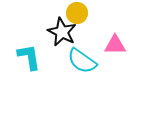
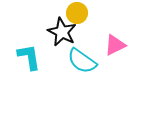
pink triangle: rotated 25 degrees counterclockwise
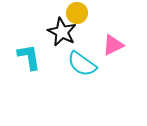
pink triangle: moved 2 px left
cyan semicircle: moved 3 px down
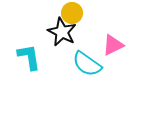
yellow circle: moved 5 px left
cyan semicircle: moved 5 px right
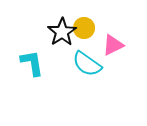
yellow circle: moved 12 px right, 15 px down
black star: rotated 12 degrees clockwise
cyan L-shape: moved 3 px right, 6 px down
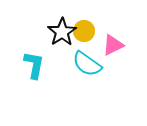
yellow circle: moved 3 px down
cyan L-shape: moved 2 px right, 2 px down; rotated 20 degrees clockwise
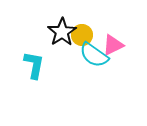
yellow circle: moved 2 px left, 4 px down
cyan semicircle: moved 7 px right, 9 px up
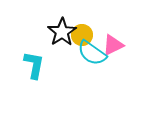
cyan semicircle: moved 2 px left, 2 px up
